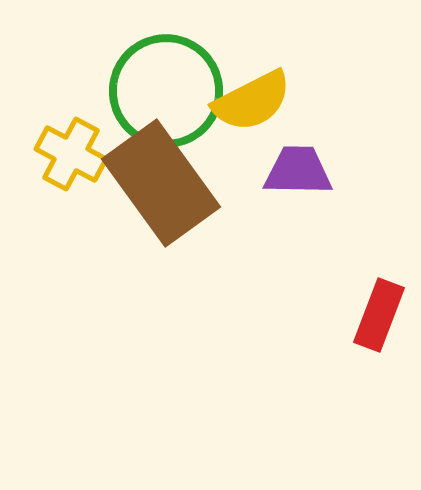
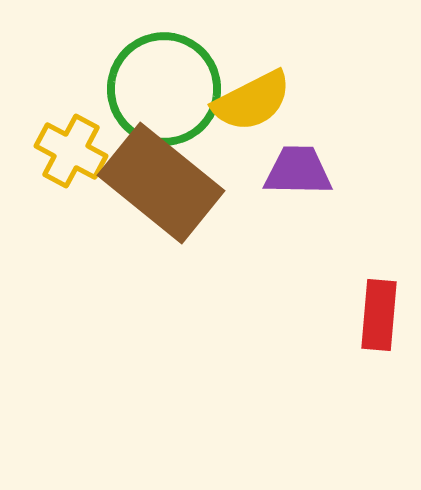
green circle: moved 2 px left, 2 px up
yellow cross: moved 3 px up
brown rectangle: rotated 15 degrees counterclockwise
red rectangle: rotated 16 degrees counterclockwise
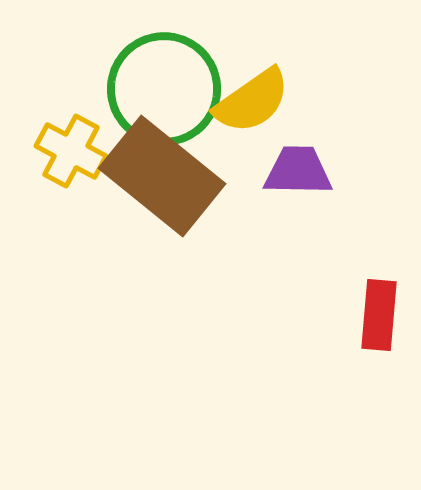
yellow semicircle: rotated 8 degrees counterclockwise
brown rectangle: moved 1 px right, 7 px up
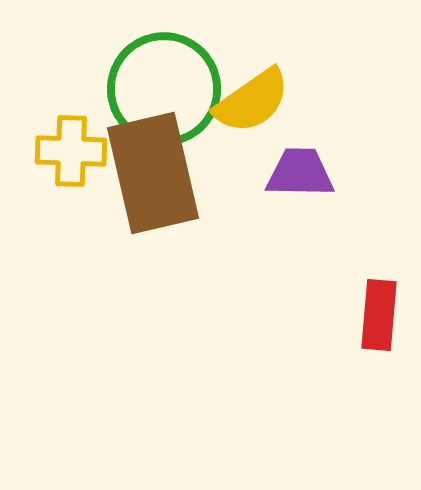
yellow cross: rotated 26 degrees counterclockwise
purple trapezoid: moved 2 px right, 2 px down
brown rectangle: moved 9 px left, 3 px up; rotated 38 degrees clockwise
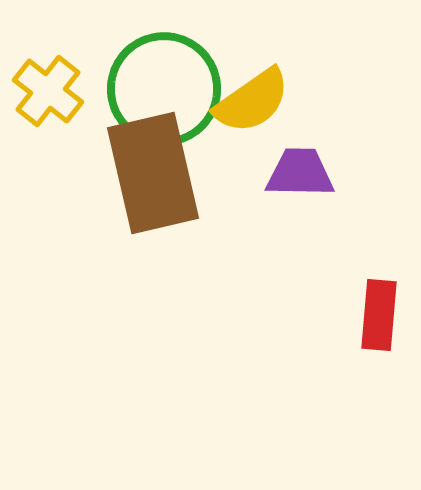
yellow cross: moved 23 px left, 60 px up; rotated 36 degrees clockwise
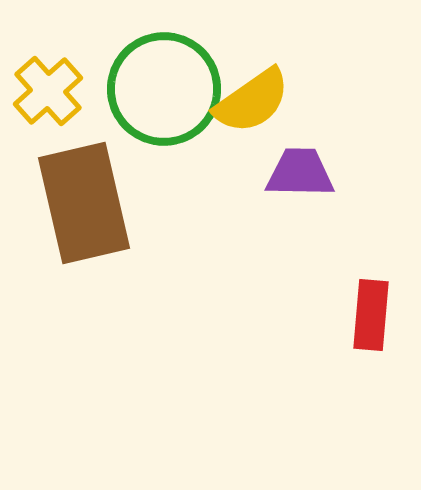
yellow cross: rotated 10 degrees clockwise
brown rectangle: moved 69 px left, 30 px down
red rectangle: moved 8 px left
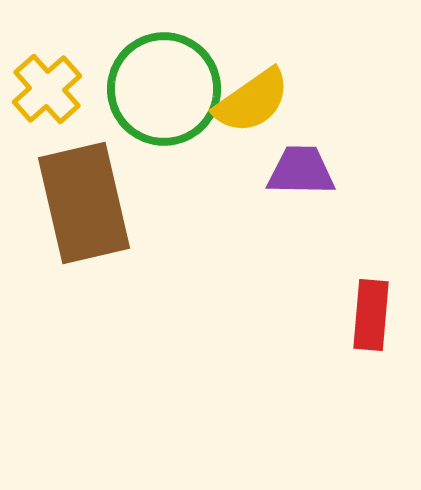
yellow cross: moved 1 px left, 2 px up
purple trapezoid: moved 1 px right, 2 px up
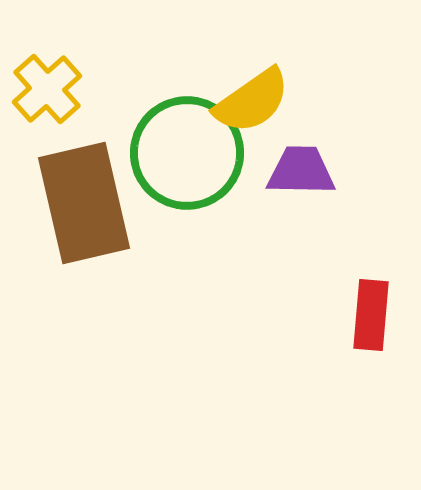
green circle: moved 23 px right, 64 px down
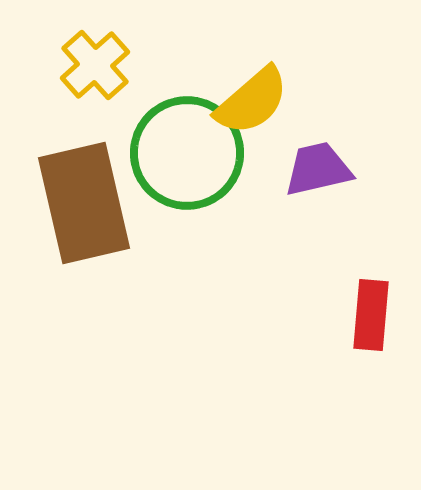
yellow cross: moved 48 px right, 24 px up
yellow semicircle: rotated 6 degrees counterclockwise
purple trapezoid: moved 17 px right, 2 px up; rotated 14 degrees counterclockwise
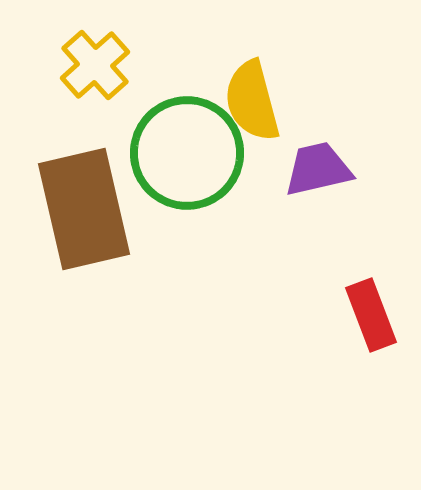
yellow semicircle: rotated 116 degrees clockwise
brown rectangle: moved 6 px down
red rectangle: rotated 26 degrees counterclockwise
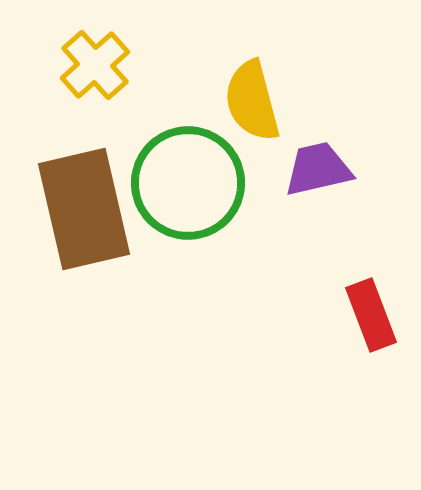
green circle: moved 1 px right, 30 px down
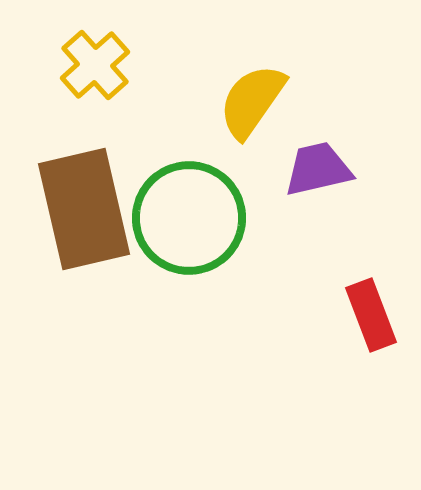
yellow semicircle: rotated 50 degrees clockwise
green circle: moved 1 px right, 35 px down
